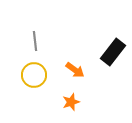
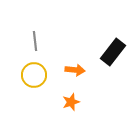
orange arrow: rotated 30 degrees counterclockwise
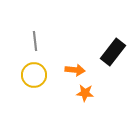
orange star: moved 14 px right, 9 px up; rotated 24 degrees clockwise
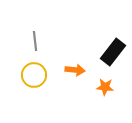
orange star: moved 20 px right, 6 px up
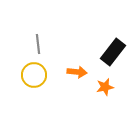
gray line: moved 3 px right, 3 px down
orange arrow: moved 2 px right, 2 px down
orange star: rotated 18 degrees counterclockwise
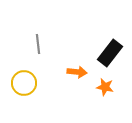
black rectangle: moved 3 px left, 1 px down
yellow circle: moved 10 px left, 8 px down
orange star: rotated 24 degrees clockwise
